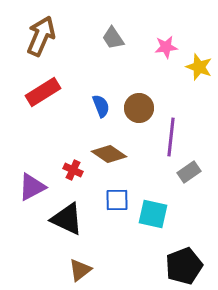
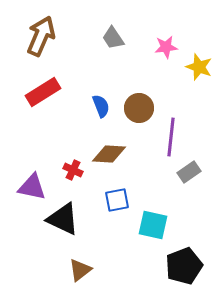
brown diamond: rotated 32 degrees counterclockwise
purple triangle: rotated 40 degrees clockwise
blue square: rotated 10 degrees counterclockwise
cyan square: moved 11 px down
black triangle: moved 4 px left
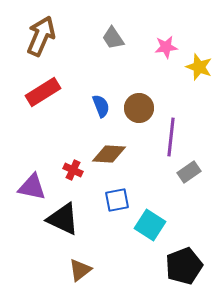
cyan square: moved 3 px left; rotated 20 degrees clockwise
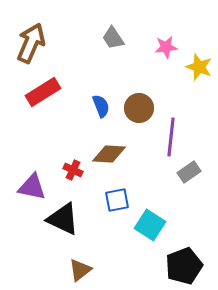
brown arrow: moved 10 px left, 7 px down
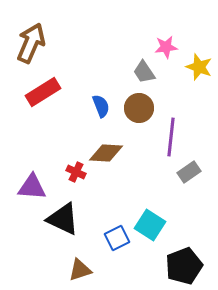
gray trapezoid: moved 31 px right, 34 px down
brown diamond: moved 3 px left, 1 px up
red cross: moved 3 px right, 2 px down
purple triangle: rotated 8 degrees counterclockwise
blue square: moved 38 px down; rotated 15 degrees counterclockwise
brown triangle: rotated 20 degrees clockwise
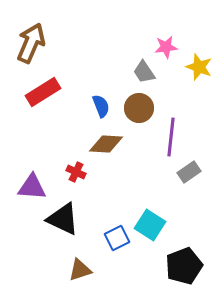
brown diamond: moved 9 px up
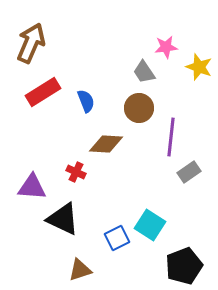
blue semicircle: moved 15 px left, 5 px up
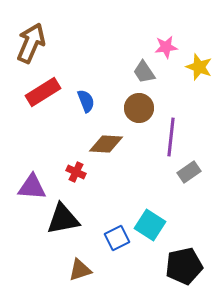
black triangle: rotated 36 degrees counterclockwise
black pentagon: rotated 9 degrees clockwise
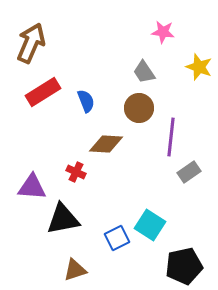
pink star: moved 3 px left, 15 px up; rotated 15 degrees clockwise
brown triangle: moved 5 px left
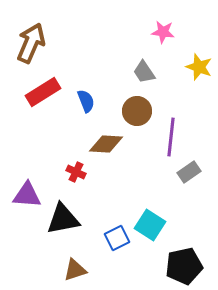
brown circle: moved 2 px left, 3 px down
purple triangle: moved 5 px left, 8 px down
